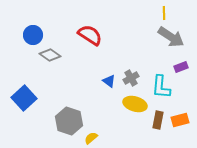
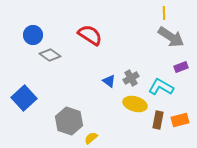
cyan L-shape: rotated 115 degrees clockwise
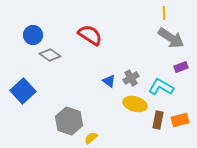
gray arrow: moved 1 px down
blue square: moved 1 px left, 7 px up
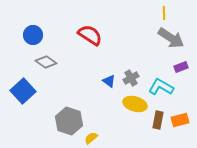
gray diamond: moved 4 px left, 7 px down
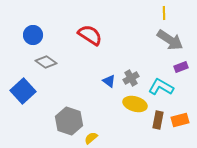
gray arrow: moved 1 px left, 2 px down
